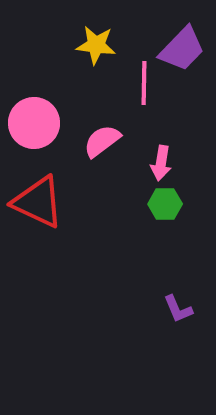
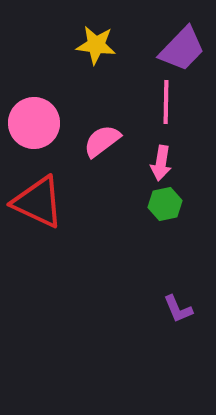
pink line: moved 22 px right, 19 px down
green hexagon: rotated 12 degrees counterclockwise
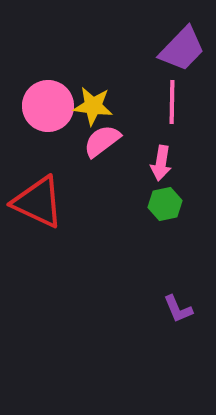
yellow star: moved 3 px left, 61 px down
pink line: moved 6 px right
pink circle: moved 14 px right, 17 px up
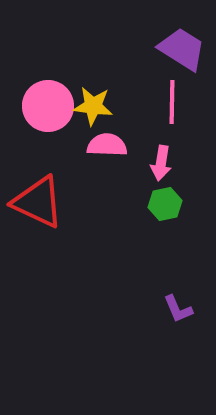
purple trapezoid: rotated 102 degrees counterclockwise
pink semicircle: moved 5 px right, 4 px down; rotated 39 degrees clockwise
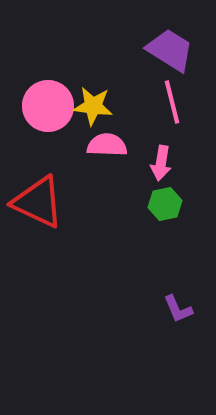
purple trapezoid: moved 12 px left, 1 px down
pink line: rotated 15 degrees counterclockwise
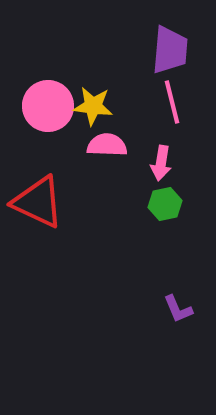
purple trapezoid: rotated 63 degrees clockwise
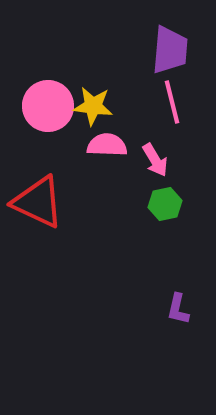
pink arrow: moved 6 px left, 3 px up; rotated 40 degrees counterclockwise
purple L-shape: rotated 36 degrees clockwise
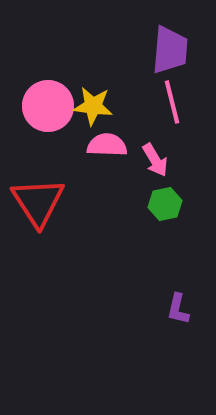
red triangle: rotated 32 degrees clockwise
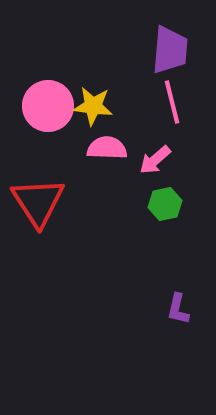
pink semicircle: moved 3 px down
pink arrow: rotated 80 degrees clockwise
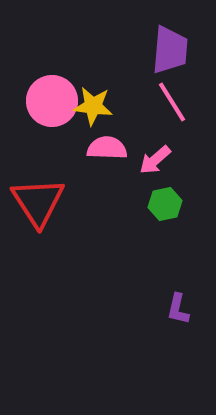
pink line: rotated 18 degrees counterclockwise
pink circle: moved 4 px right, 5 px up
